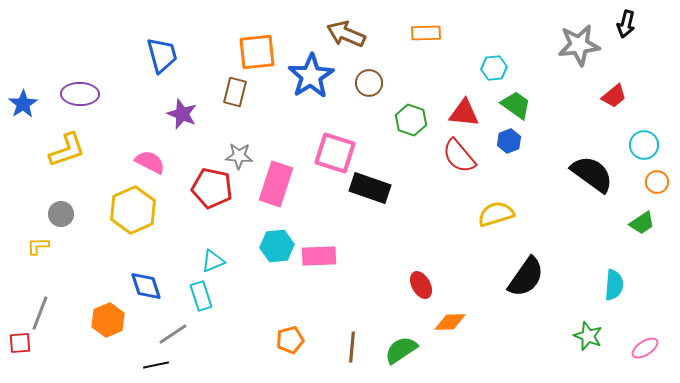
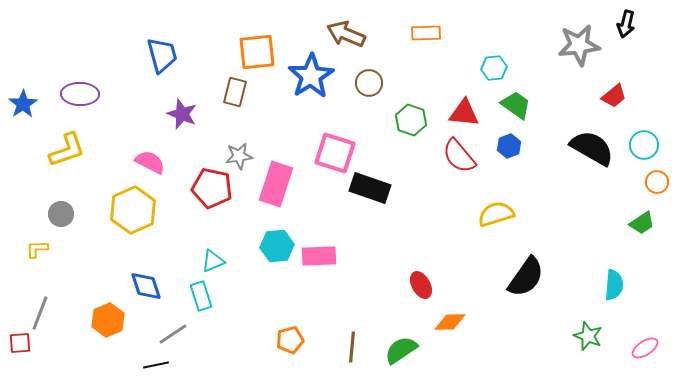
blue hexagon at (509, 141): moved 5 px down
gray star at (239, 156): rotated 12 degrees counterclockwise
black semicircle at (592, 174): moved 26 px up; rotated 6 degrees counterclockwise
yellow L-shape at (38, 246): moved 1 px left, 3 px down
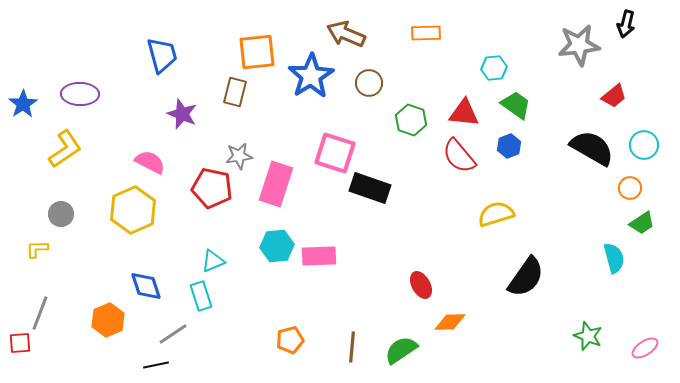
yellow L-shape at (67, 150): moved 2 px left, 1 px up; rotated 15 degrees counterclockwise
orange circle at (657, 182): moved 27 px left, 6 px down
cyan semicircle at (614, 285): moved 27 px up; rotated 20 degrees counterclockwise
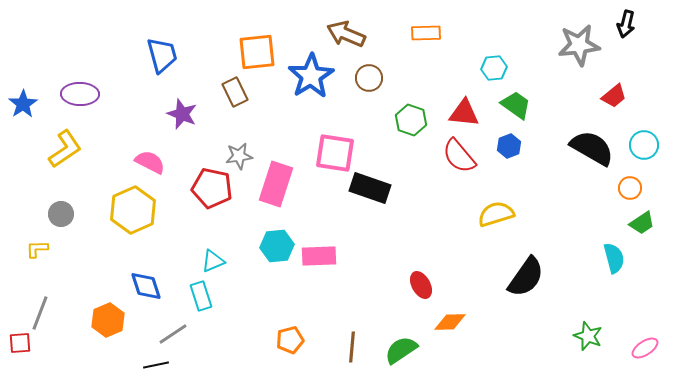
brown circle at (369, 83): moved 5 px up
brown rectangle at (235, 92): rotated 40 degrees counterclockwise
pink square at (335, 153): rotated 9 degrees counterclockwise
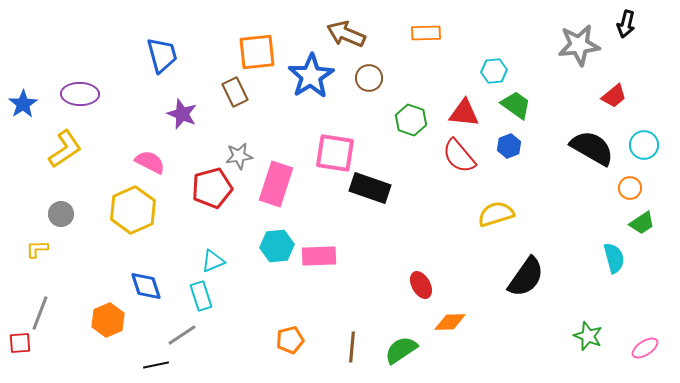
cyan hexagon at (494, 68): moved 3 px down
red pentagon at (212, 188): rotated 27 degrees counterclockwise
gray line at (173, 334): moved 9 px right, 1 px down
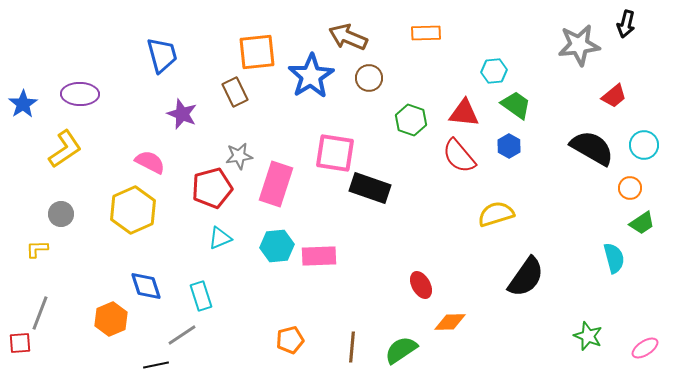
brown arrow at (346, 34): moved 2 px right, 3 px down
blue hexagon at (509, 146): rotated 10 degrees counterclockwise
cyan triangle at (213, 261): moved 7 px right, 23 px up
orange hexagon at (108, 320): moved 3 px right, 1 px up
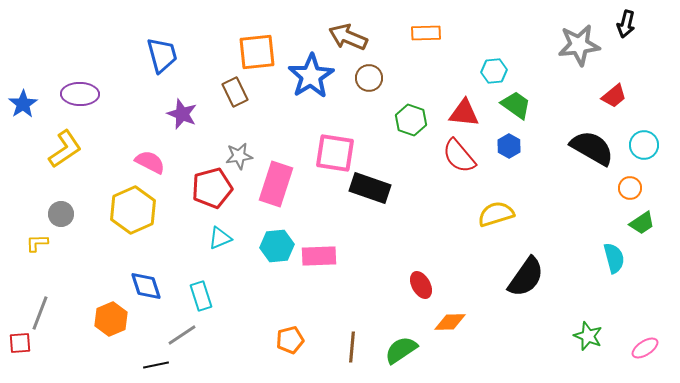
yellow L-shape at (37, 249): moved 6 px up
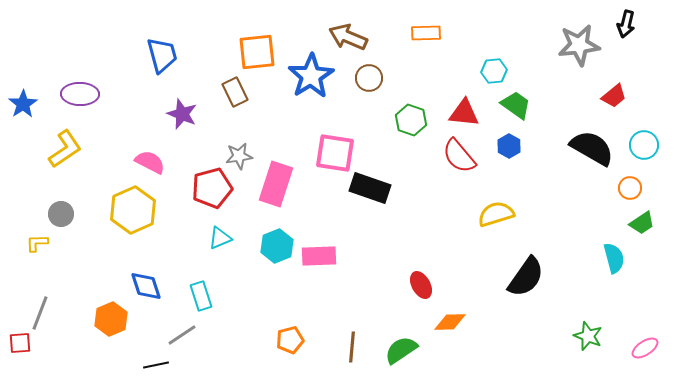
cyan hexagon at (277, 246): rotated 16 degrees counterclockwise
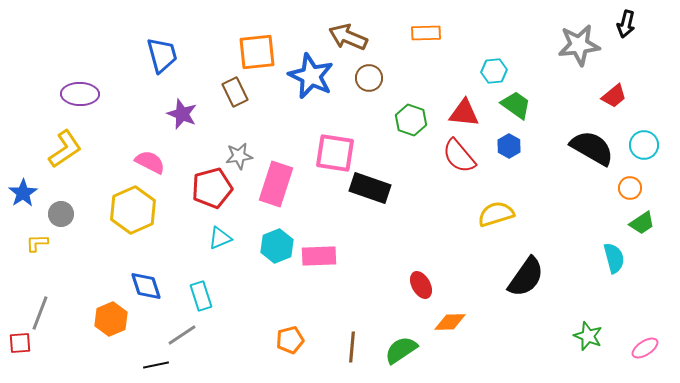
blue star at (311, 76): rotated 15 degrees counterclockwise
blue star at (23, 104): moved 89 px down
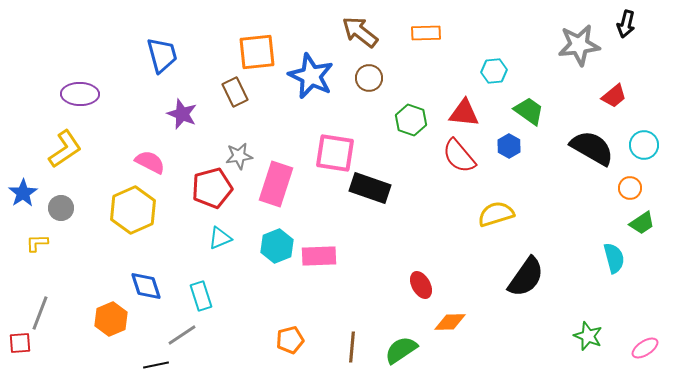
brown arrow at (348, 37): moved 12 px right, 5 px up; rotated 15 degrees clockwise
green trapezoid at (516, 105): moved 13 px right, 6 px down
gray circle at (61, 214): moved 6 px up
